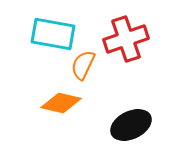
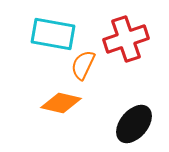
black ellipse: moved 3 px right, 1 px up; rotated 24 degrees counterclockwise
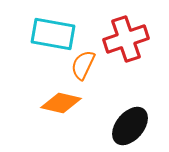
black ellipse: moved 4 px left, 2 px down
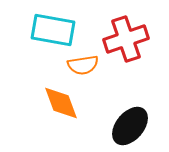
cyan rectangle: moved 4 px up
orange semicircle: rotated 124 degrees counterclockwise
orange diamond: rotated 57 degrees clockwise
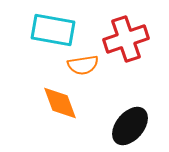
orange diamond: moved 1 px left
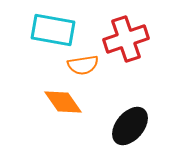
orange diamond: moved 3 px right, 1 px up; rotated 15 degrees counterclockwise
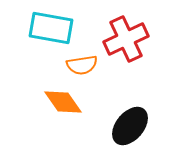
cyan rectangle: moved 2 px left, 2 px up
red cross: rotated 6 degrees counterclockwise
orange semicircle: moved 1 px left
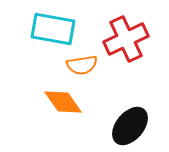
cyan rectangle: moved 2 px right, 1 px down
